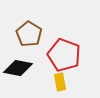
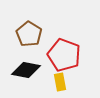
black diamond: moved 8 px right, 2 px down
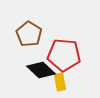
red pentagon: rotated 16 degrees counterclockwise
black diamond: moved 15 px right; rotated 32 degrees clockwise
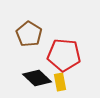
black diamond: moved 4 px left, 8 px down
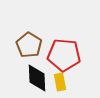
brown pentagon: moved 11 px down
black diamond: rotated 44 degrees clockwise
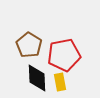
red pentagon: rotated 16 degrees counterclockwise
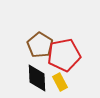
brown pentagon: moved 11 px right
yellow rectangle: rotated 18 degrees counterclockwise
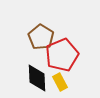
brown pentagon: moved 1 px right, 8 px up
red pentagon: moved 2 px left; rotated 12 degrees counterclockwise
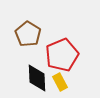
brown pentagon: moved 13 px left, 3 px up
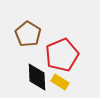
black diamond: moved 1 px up
yellow rectangle: rotated 30 degrees counterclockwise
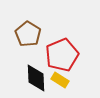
black diamond: moved 1 px left, 1 px down
yellow rectangle: moved 2 px up
